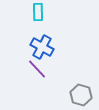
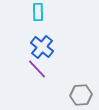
blue cross: rotated 10 degrees clockwise
gray hexagon: rotated 20 degrees counterclockwise
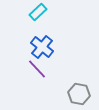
cyan rectangle: rotated 48 degrees clockwise
gray hexagon: moved 2 px left, 1 px up; rotated 15 degrees clockwise
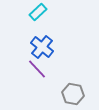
gray hexagon: moved 6 px left
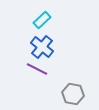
cyan rectangle: moved 4 px right, 8 px down
purple line: rotated 20 degrees counterclockwise
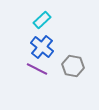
gray hexagon: moved 28 px up
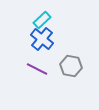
blue cross: moved 8 px up
gray hexagon: moved 2 px left
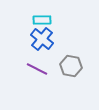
cyan rectangle: rotated 42 degrees clockwise
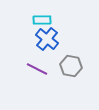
blue cross: moved 5 px right
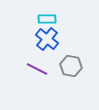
cyan rectangle: moved 5 px right, 1 px up
